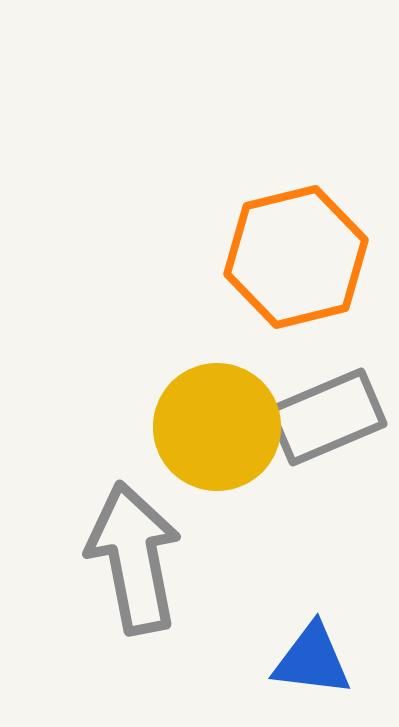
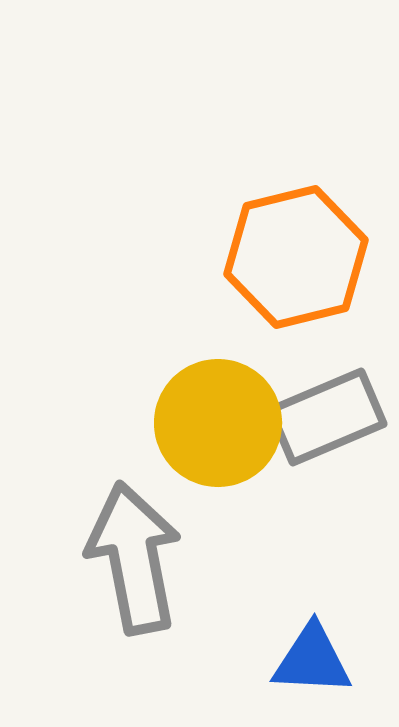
yellow circle: moved 1 px right, 4 px up
blue triangle: rotated 4 degrees counterclockwise
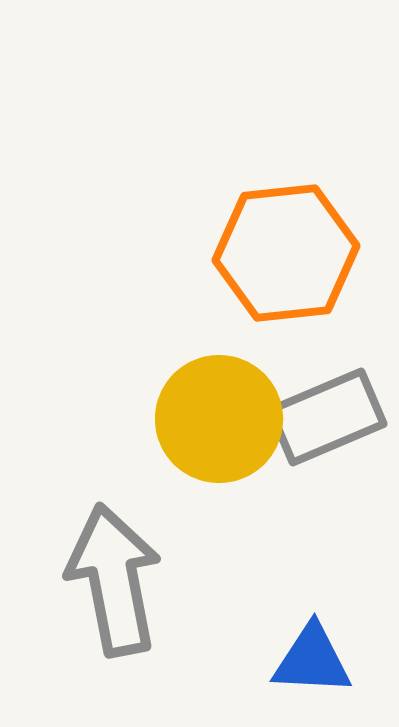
orange hexagon: moved 10 px left, 4 px up; rotated 8 degrees clockwise
yellow circle: moved 1 px right, 4 px up
gray arrow: moved 20 px left, 22 px down
